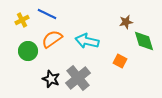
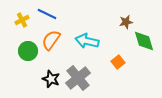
orange semicircle: moved 1 px left, 1 px down; rotated 20 degrees counterclockwise
orange square: moved 2 px left, 1 px down; rotated 24 degrees clockwise
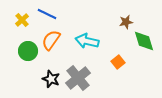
yellow cross: rotated 16 degrees counterclockwise
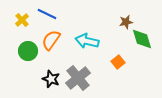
green diamond: moved 2 px left, 2 px up
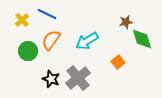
cyan arrow: rotated 45 degrees counterclockwise
